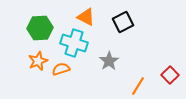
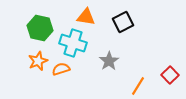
orange triangle: rotated 18 degrees counterclockwise
green hexagon: rotated 15 degrees clockwise
cyan cross: moved 1 px left
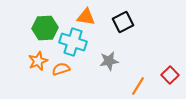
green hexagon: moved 5 px right; rotated 15 degrees counterclockwise
cyan cross: moved 1 px up
gray star: rotated 24 degrees clockwise
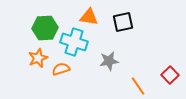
orange triangle: moved 3 px right
black square: rotated 15 degrees clockwise
cyan cross: moved 1 px right
orange star: moved 3 px up
orange line: rotated 66 degrees counterclockwise
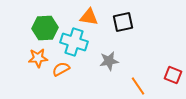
orange star: rotated 18 degrees clockwise
orange semicircle: rotated 12 degrees counterclockwise
red square: moved 3 px right; rotated 24 degrees counterclockwise
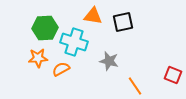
orange triangle: moved 4 px right, 1 px up
gray star: rotated 24 degrees clockwise
orange line: moved 3 px left
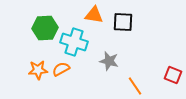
orange triangle: moved 1 px right, 1 px up
black square: rotated 15 degrees clockwise
orange star: moved 12 px down
